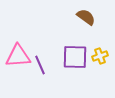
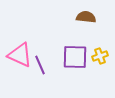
brown semicircle: rotated 30 degrees counterclockwise
pink triangle: moved 2 px right, 1 px up; rotated 28 degrees clockwise
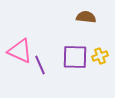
pink triangle: moved 4 px up
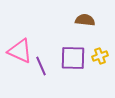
brown semicircle: moved 1 px left, 3 px down
purple square: moved 2 px left, 1 px down
purple line: moved 1 px right, 1 px down
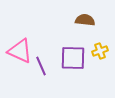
yellow cross: moved 5 px up
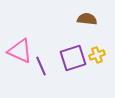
brown semicircle: moved 2 px right, 1 px up
yellow cross: moved 3 px left, 4 px down
purple square: rotated 20 degrees counterclockwise
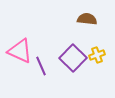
purple square: rotated 28 degrees counterclockwise
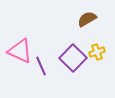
brown semicircle: rotated 36 degrees counterclockwise
yellow cross: moved 3 px up
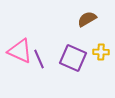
yellow cross: moved 4 px right; rotated 21 degrees clockwise
purple square: rotated 20 degrees counterclockwise
purple line: moved 2 px left, 7 px up
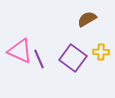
purple square: rotated 12 degrees clockwise
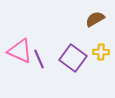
brown semicircle: moved 8 px right
